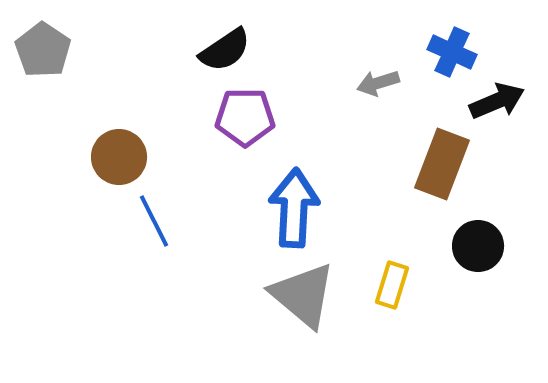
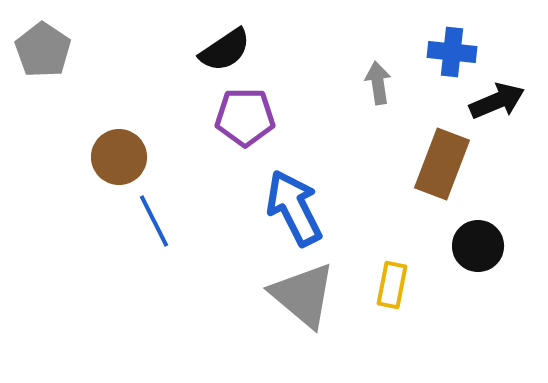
blue cross: rotated 18 degrees counterclockwise
gray arrow: rotated 99 degrees clockwise
blue arrow: rotated 30 degrees counterclockwise
yellow rectangle: rotated 6 degrees counterclockwise
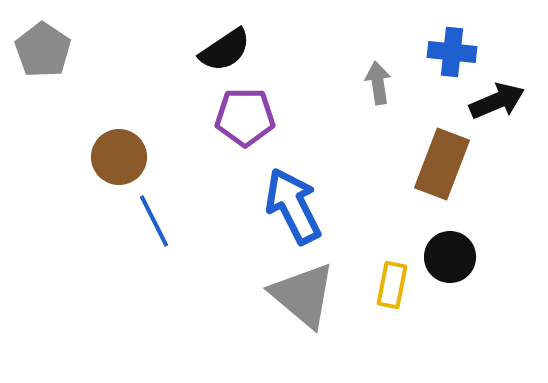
blue arrow: moved 1 px left, 2 px up
black circle: moved 28 px left, 11 px down
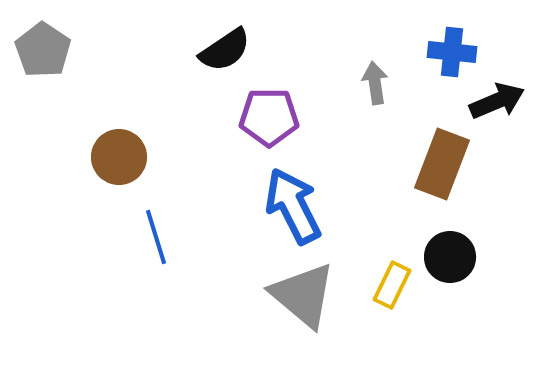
gray arrow: moved 3 px left
purple pentagon: moved 24 px right
blue line: moved 2 px right, 16 px down; rotated 10 degrees clockwise
yellow rectangle: rotated 15 degrees clockwise
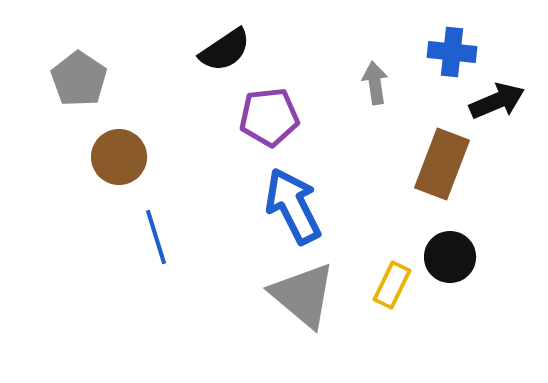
gray pentagon: moved 36 px right, 29 px down
purple pentagon: rotated 6 degrees counterclockwise
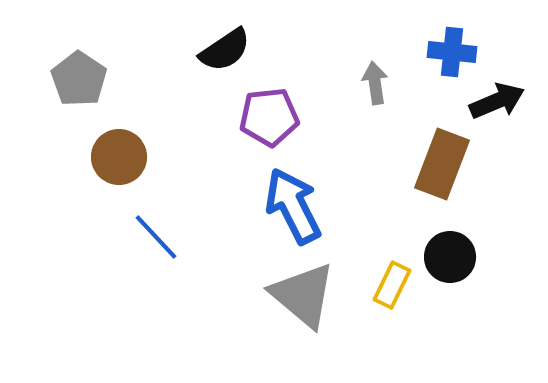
blue line: rotated 26 degrees counterclockwise
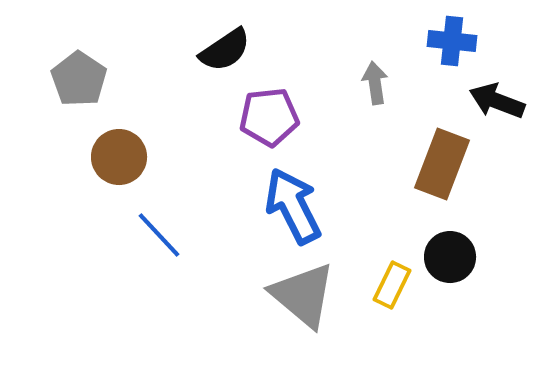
blue cross: moved 11 px up
black arrow: rotated 136 degrees counterclockwise
blue line: moved 3 px right, 2 px up
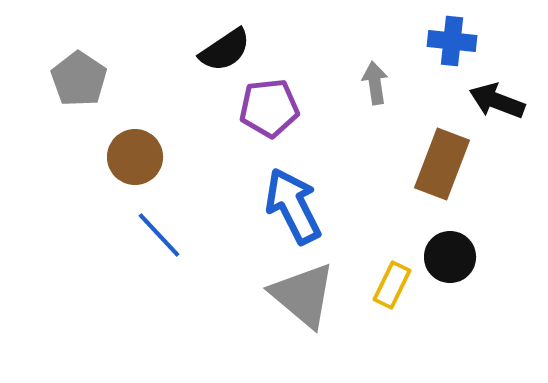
purple pentagon: moved 9 px up
brown circle: moved 16 px right
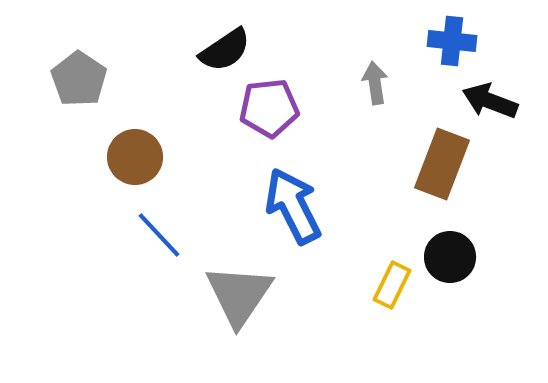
black arrow: moved 7 px left
gray triangle: moved 64 px left; rotated 24 degrees clockwise
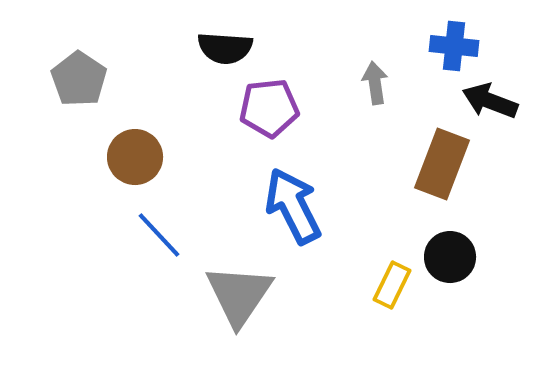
blue cross: moved 2 px right, 5 px down
black semicircle: moved 2 px up; rotated 38 degrees clockwise
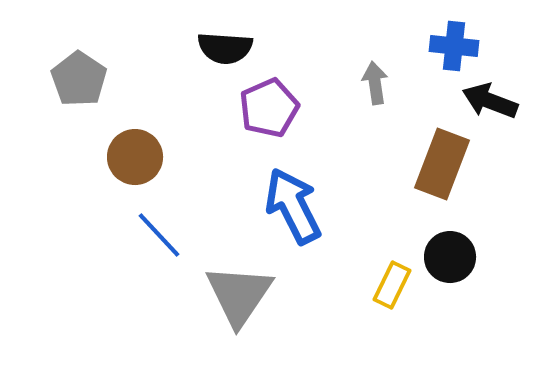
purple pentagon: rotated 18 degrees counterclockwise
